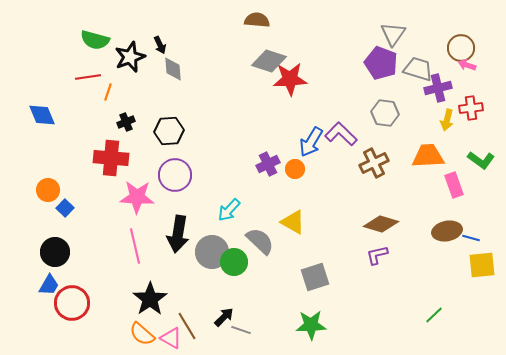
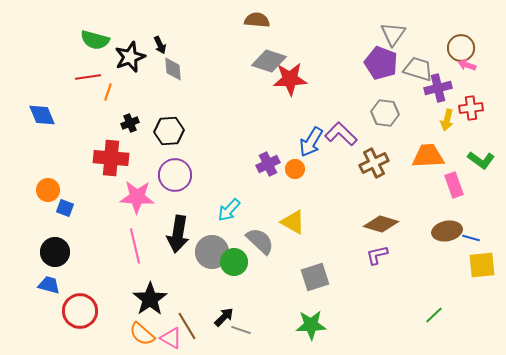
black cross at (126, 122): moved 4 px right, 1 px down
blue square at (65, 208): rotated 24 degrees counterclockwise
blue trapezoid at (49, 285): rotated 105 degrees counterclockwise
red circle at (72, 303): moved 8 px right, 8 px down
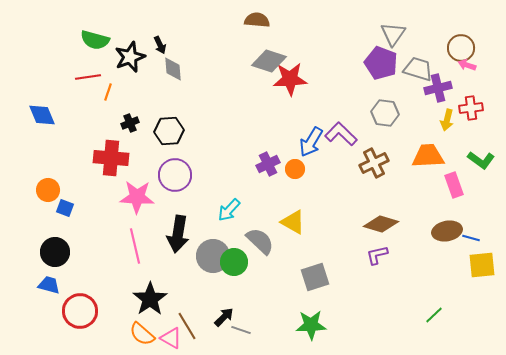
gray circle at (212, 252): moved 1 px right, 4 px down
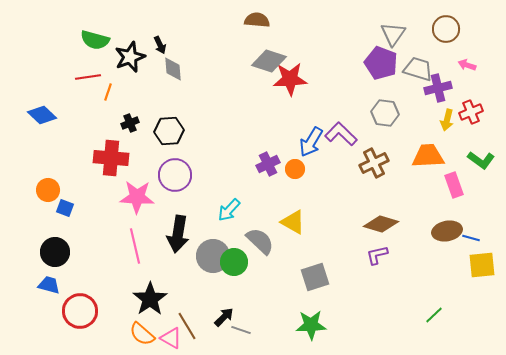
brown circle at (461, 48): moved 15 px left, 19 px up
red cross at (471, 108): moved 4 px down; rotated 15 degrees counterclockwise
blue diamond at (42, 115): rotated 24 degrees counterclockwise
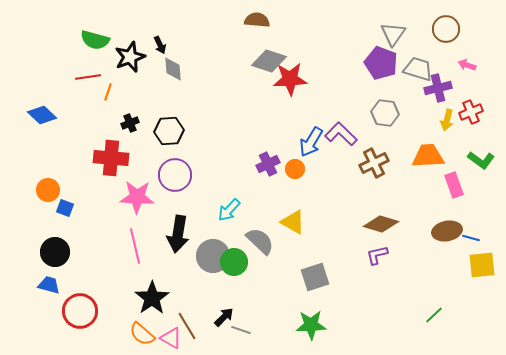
black star at (150, 299): moved 2 px right, 1 px up
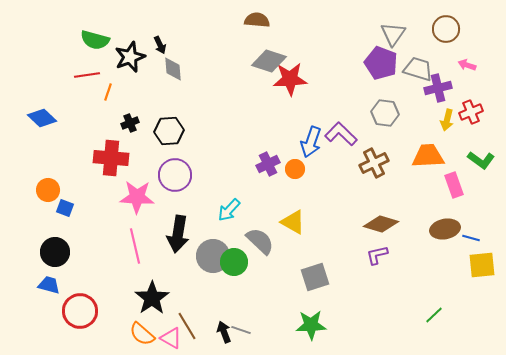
red line at (88, 77): moved 1 px left, 2 px up
blue diamond at (42, 115): moved 3 px down
blue arrow at (311, 142): rotated 12 degrees counterclockwise
brown ellipse at (447, 231): moved 2 px left, 2 px up
black arrow at (224, 317): moved 15 px down; rotated 65 degrees counterclockwise
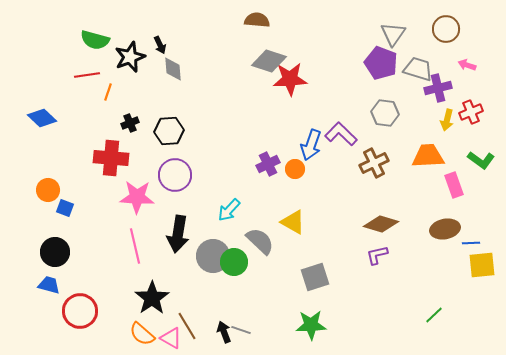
blue arrow at (311, 142): moved 3 px down
blue line at (471, 238): moved 5 px down; rotated 18 degrees counterclockwise
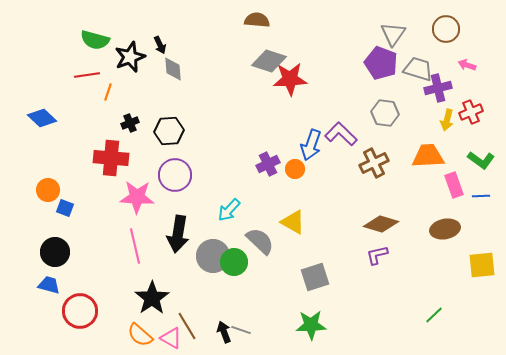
blue line at (471, 243): moved 10 px right, 47 px up
orange semicircle at (142, 334): moved 2 px left, 1 px down
